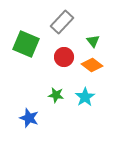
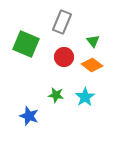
gray rectangle: rotated 20 degrees counterclockwise
blue star: moved 2 px up
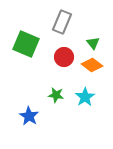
green triangle: moved 2 px down
blue star: rotated 12 degrees clockwise
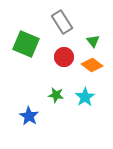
gray rectangle: rotated 55 degrees counterclockwise
green triangle: moved 2 px up
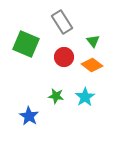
green star: moved 1 px down
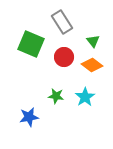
green square: moved 5 px right
blue star: moved 1 px down; rotated 30 degrees clockwise
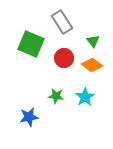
red circle: moved 1 px down
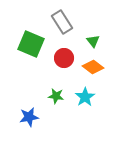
orange diamond: moved 1 px right, 2 px down
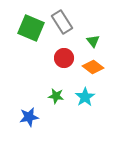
green square: moved 16 px up
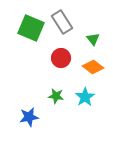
green triangle: moved 2 px up
red circle: moved 3 px left
